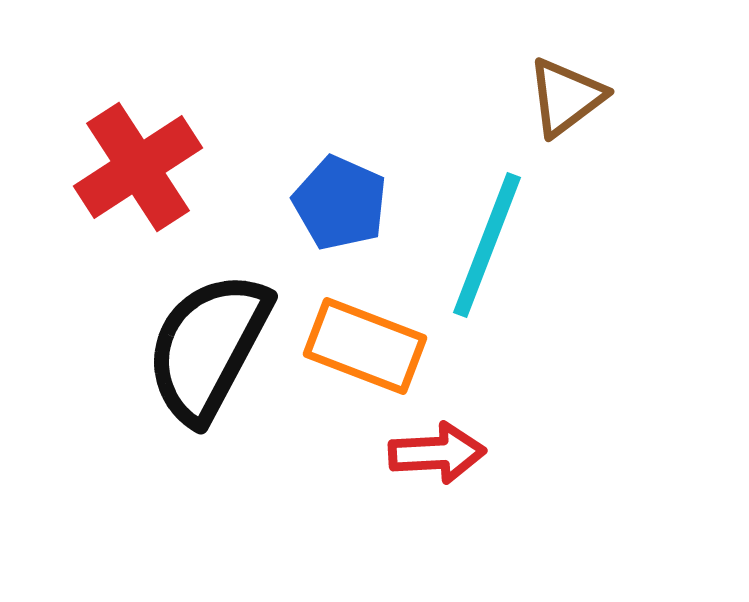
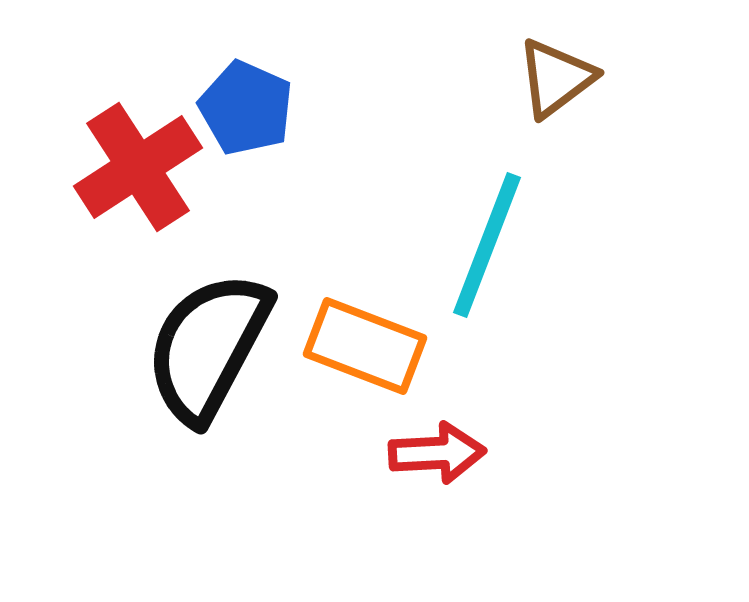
brown triangle: moved 10 px left, 19 px up
blue pentagon: moved 94 px left, 95 px up
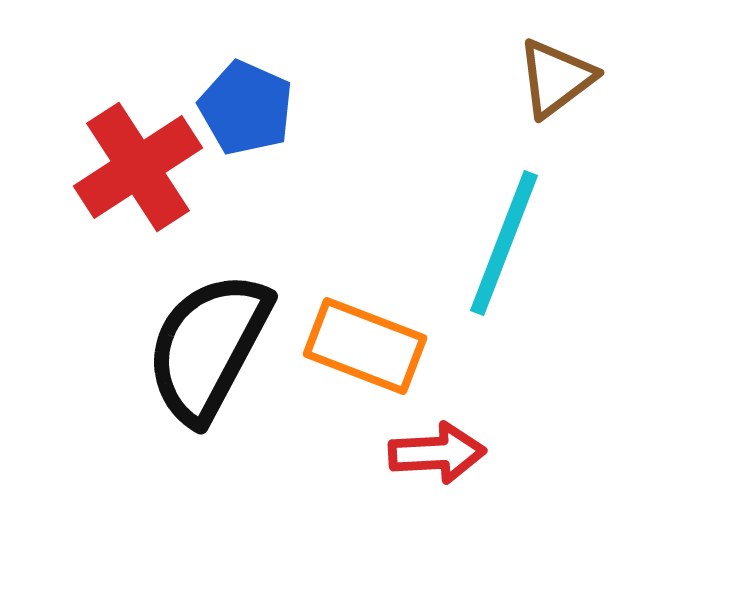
cyan line: moved 17 px right, 2 px up
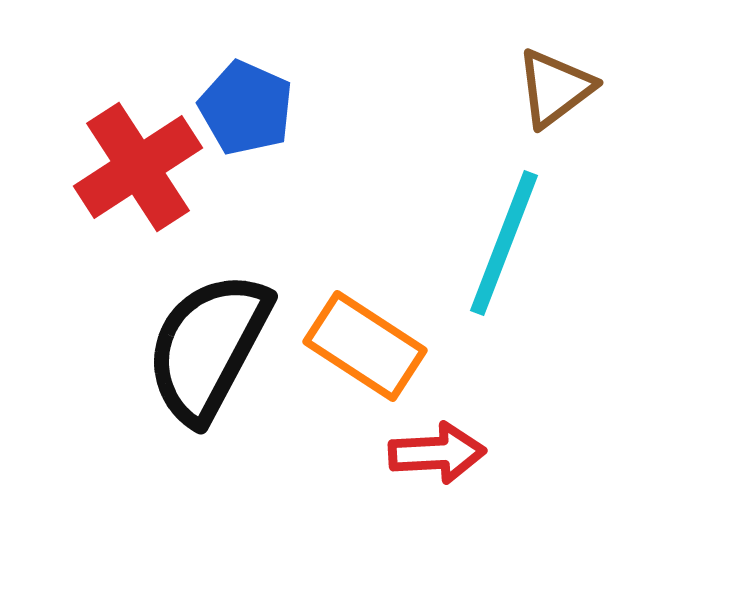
brown triangle: moved 1 px left, 10 px down
orange rectangle: rotated 12 degrees clockwise
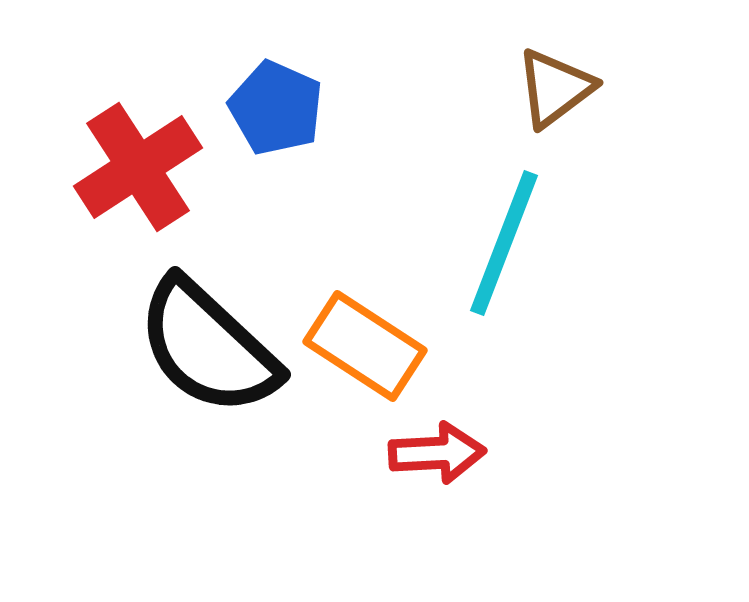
blue pentagon: moved 30 px right
black semicircle: rotated 75 degrees counterclockwise
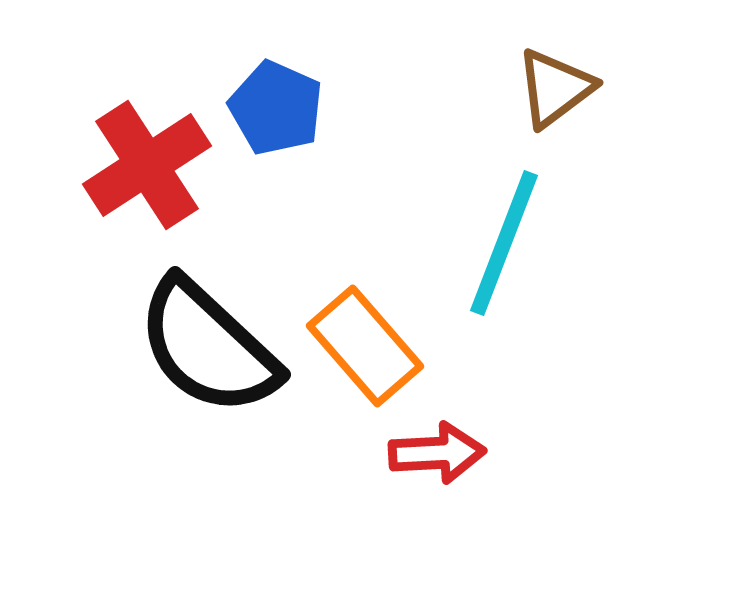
red cross: moved 9 px right, 2 px up
orange rectangle: rotated 16 degrees clockwise
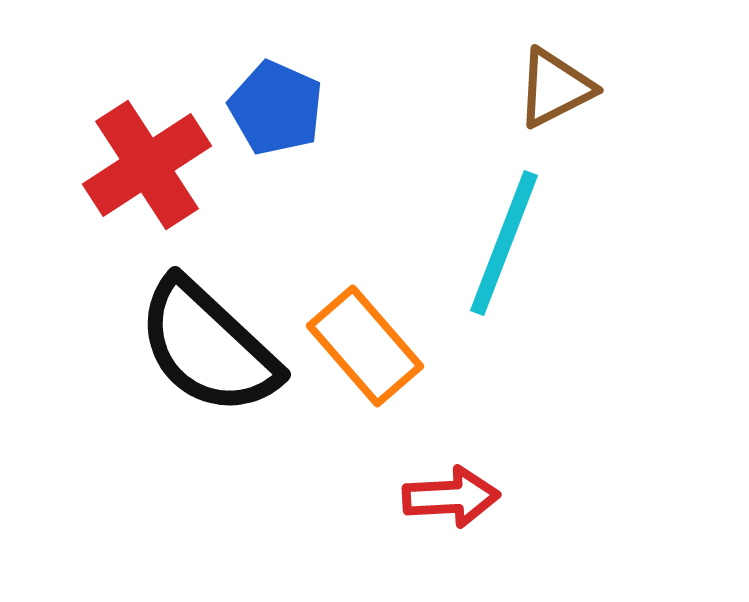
brown triangle: rotated 10 degrees clockwise
red arrow: moved 14 px right, 44 px down
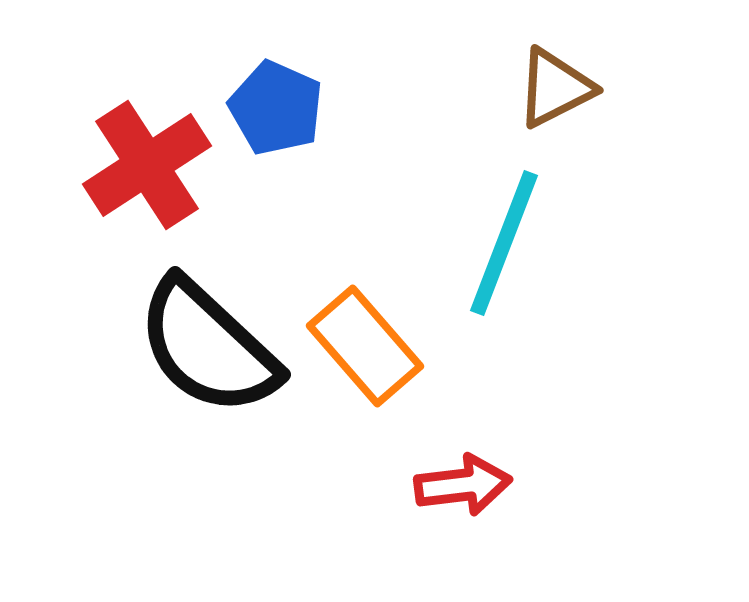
red arrow: moved 12 px right, 12 px up; rotated 4 degrees counterclockwise
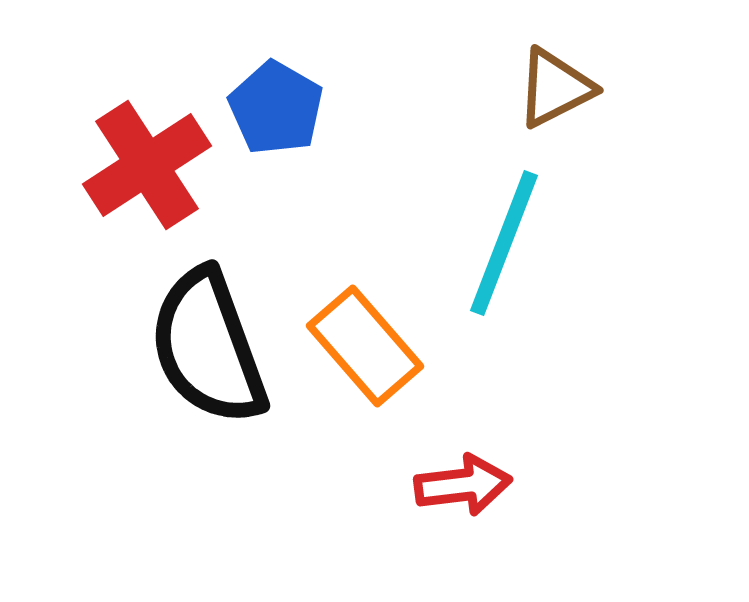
blue pentagon: rotated 6 degrees clockwise
black semicircle: rotated 27 degrees clockwise
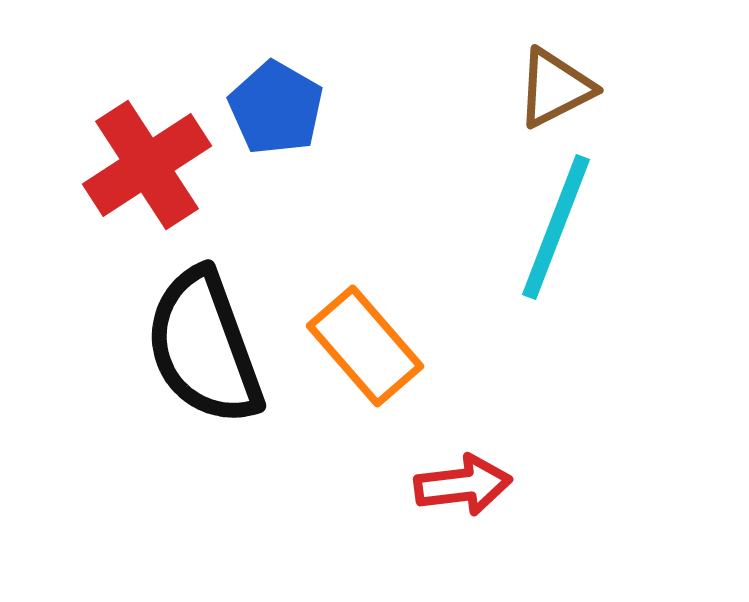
cyan line: moved 52 px right, 16 px up
black semicircle: moved 4 px left
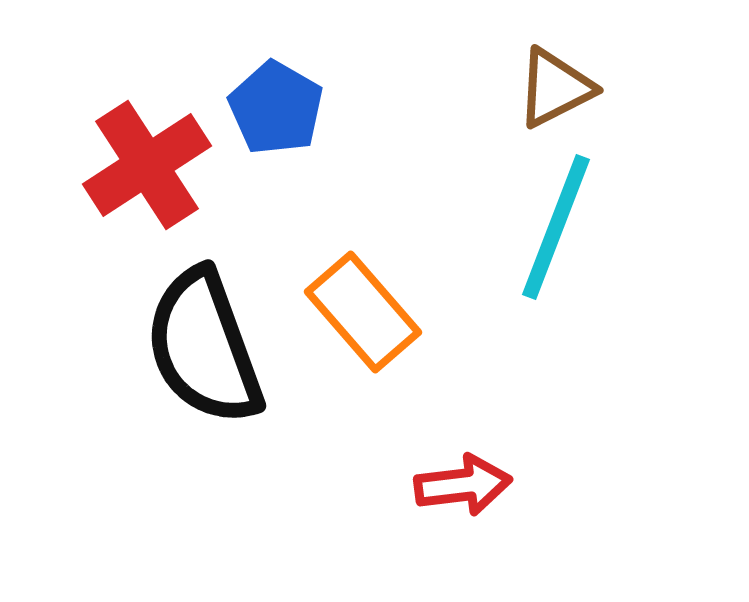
orange rectangle: moved 2 px left, 34 px up
